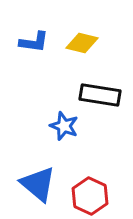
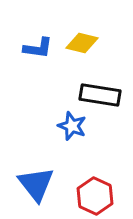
blue L-shape: moved 4 px right, 6 px down
blue star: moved 8 px right
blue triangle: moved 2 px left; rotated 12 degrees clockwise
red hexagon: moved 5 px right
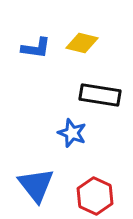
blue L-shape: moved 2 px left
blue star: moved 7 px down
blue triangle: moved 1 px down
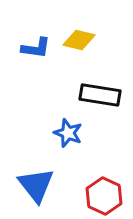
yellow diamond: moved 3 px left, 3 px up
blue star: moved 4 px left
red hexagon: moved 9 px right
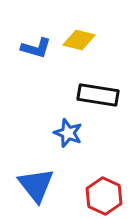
blue L-shape: rotated 8 degrees clockwise
black rectangle: moved 2 px left
